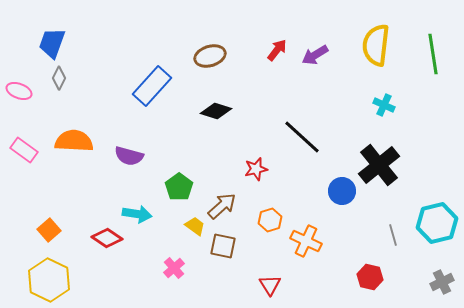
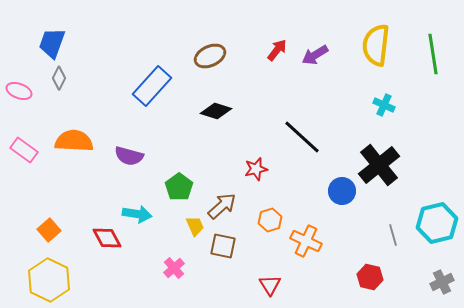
brown ellipse: rotated 8 degrees counterclockwise
yellow trapezoid: rotated 30 degrees clockwise
red diamond: rotated 28 degrees clockwise
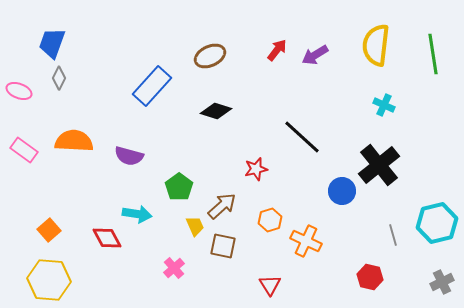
yellow hexagon: rotated 21 degrees counterclockwise
